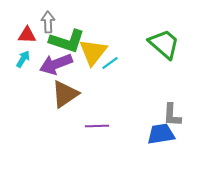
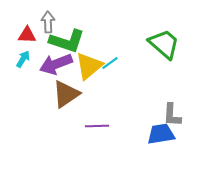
yellow triangle: moved 4 px left, 14 px down; rotated 12 degrees clockwise
brown triangle: moved 1 px right
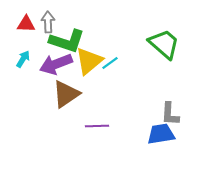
red triangle: moved 1 px left, 11 px up
yellow triangle: moved 5 px up
gray L-shape: moved 2 px left, 1 px up
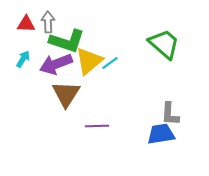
brown triangle: rotated 24 degrees counterclockwise
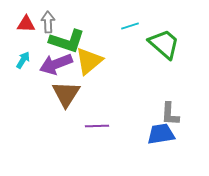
cyan arrow: moved 1 px down
cyan line: moved 20 px right, 37 px up; rotated 18 degrees clockwise
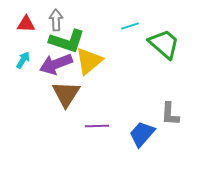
gray arrow: moved 8 px right, 2 px up
blue trapezoid: moved 19 px left; rotated 40 degrees counterclockwise
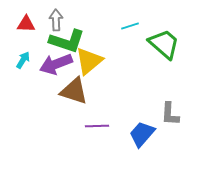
brown triangle: moved 8 px right, 3 px up; rotated 44 degrees counterclockwise
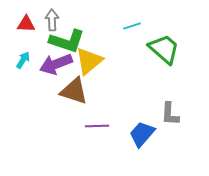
gray arrow: moved 4 px left
cyan line: moved 2 px right
green trapezoid: moved 5 px down
